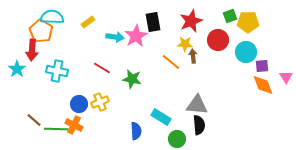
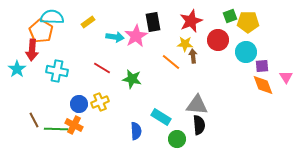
brown line: rotated 21 degrees clockwise
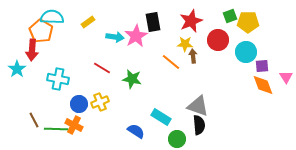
cyan cross: moved 1 px right, 8 px down
gray triangle: moved 1 px right, 1 px down; rotated 15 degrees clockwise
blue semicircle: rotated 54 degrees counterclockwise
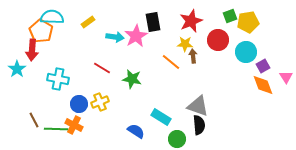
yellow pentagon: rotated 10 degrees counterclockwise
purple square: moved 1 px right; rotated 24 degrees counterclockwise
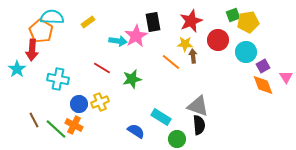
green square: moved 3 px right, 1 px up
cyan arrow: moved 3 px right, 4 px down
green star: rotated 24 degrees counterclockwise
green line: rotated 40 degrees clockwise
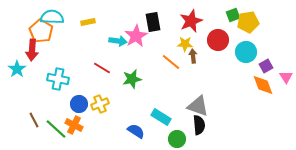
yellow rectangle: rotated 24 degrees clockwise
purple square: moved 3 px right
yellow cross: moved 2 px down
